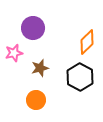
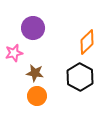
brown star: moved 5 px left, 5 px down; rotated 24 degrees clockwise
orange circle: moved 1 px right, 4 px up
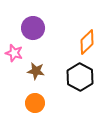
pink star: rotated 30 degrees clockwise
brown star: moved 1 px right, 2 px up
orange circle: moved 2 px left, 7 px down
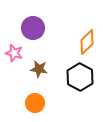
brown star: moved 3 px right, 2 px up
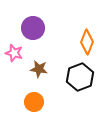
orange diamond: rotated 25 degrees counterclockwise
black hexagon: rotated 12 degrees clockwise
orange circle: moved 1 px left, 1 px up
